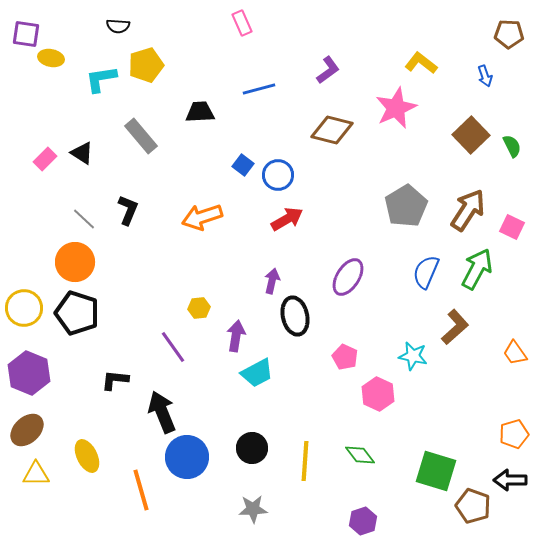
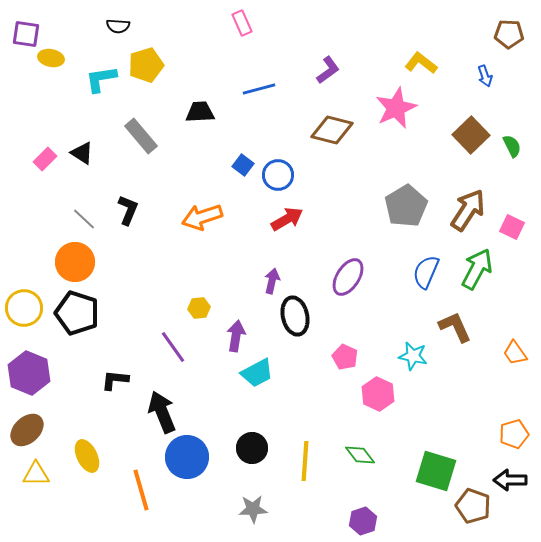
brown L-shape at (455, 327): rotated 72 degrees counterclockwise
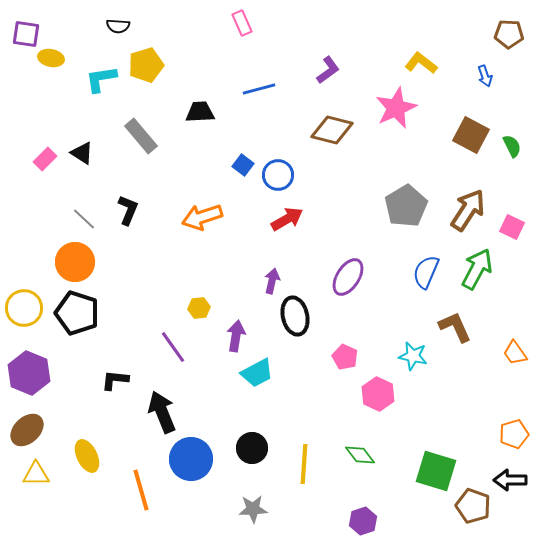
brown square at (471, 135): rotated 18 degrees counterclockwise
blue circle at (187, 457): moved 4 px right, 2 px down
yellow line at (305, 461): moved 1 px left, 3 px down
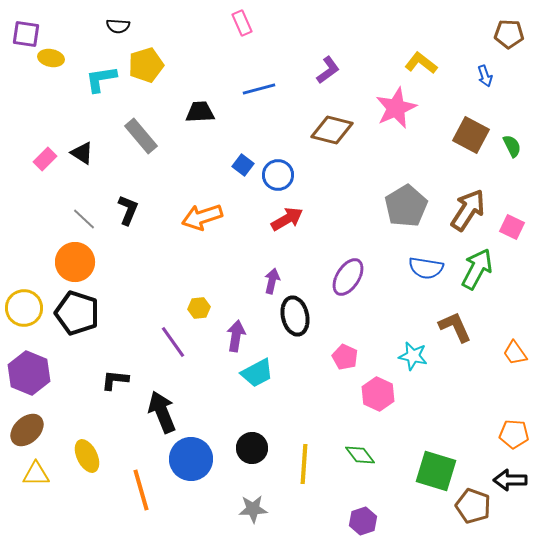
blue semicircle at (426, 272): moved 4 px up; rotated 104 degrees counterclockwise
purple line at (173, 347): moved 5 px up
orange pentagon at (514, 434): rotated 20 degrees clockwise
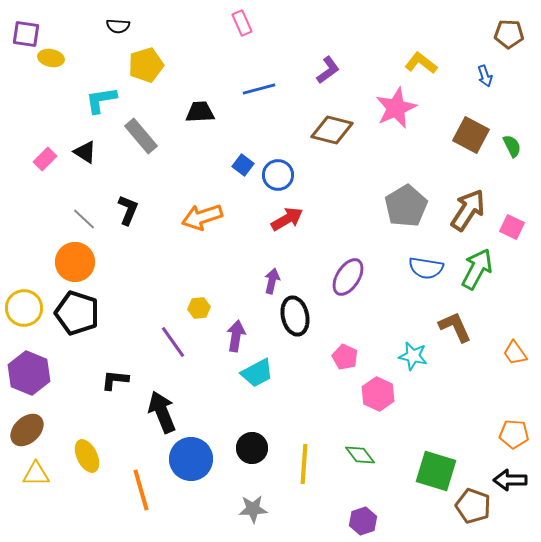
cyan L-shape at (101, 79): moved 21 px down
black triangle at (82, 153): moved 3 px right, 1 px up
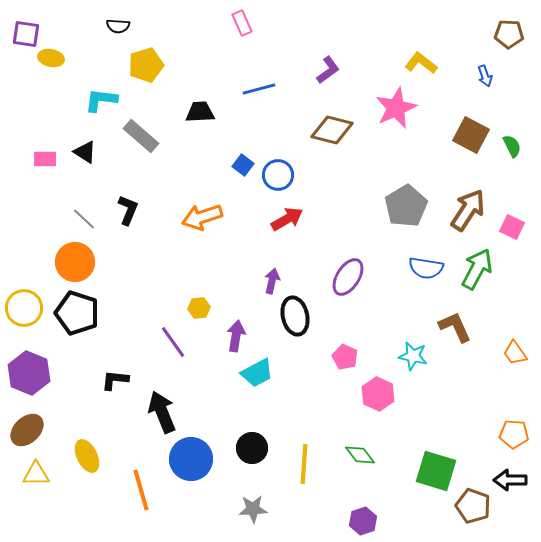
cyan L-shape at (101, 100): rotated 16 degrees clockwise
gray rectangle at (141, 136): rotated 9 degrees counterclockwise
pink rectangle at (45, 159): rotated 45 degrees clockwise
